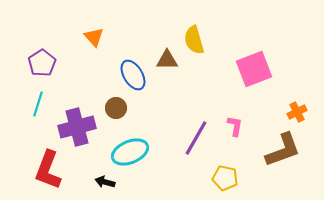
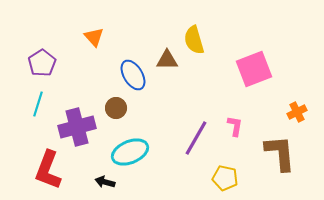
brown L-shape: moved 3 px left, 3 px down; rotated 75 degrees counterclockwise
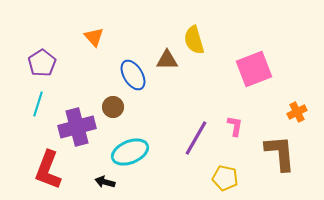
brown circle: moved 3 px left, 1 px up
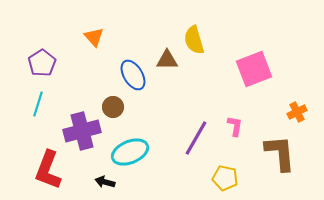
purple cross: moved 5 px right, 4 px down
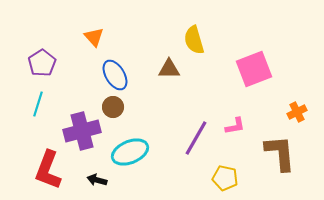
brown triangle: moved 2 px right, 9 px down
blue ellipse: moved 18 px left
pink L-shape: rotated 70 degrees clockwise
black arrow: moved 8 px left, 2 px up
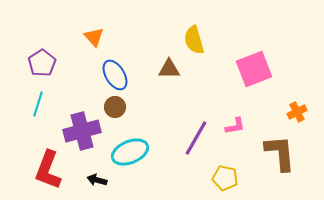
brown circle: moved 2 px right
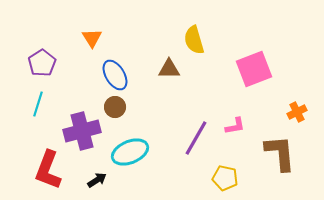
orange triangle: moved 2 px left, 1 px down; rotated 10 degrees clockwise
black arrow: rotated 132 degrees clockwise
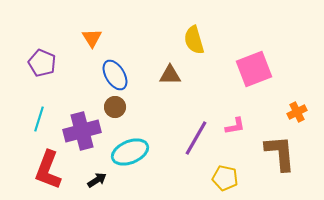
purple pentagon: rotated 16 degrees counterclockwise
brown triangle: moved 1 px right, 6 px down
cyan line: moved 1 px right, 15 px down
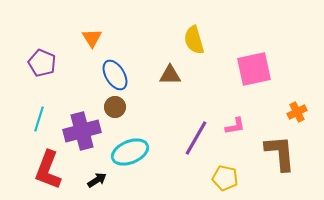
pink square: rotated 9 degrees clockwise
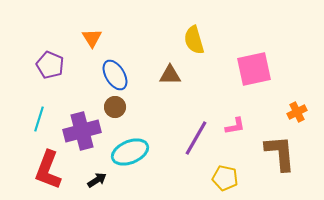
purple pentagon: moved 8 px right, 2 px down
